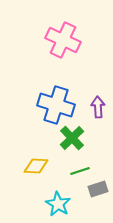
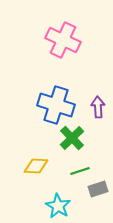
cyan star: moved 2 px down
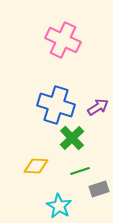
purple arrow: rotated 60 degrees clockwise
gray rectangle: moved 1 px right
cyan star: moved 1 px right
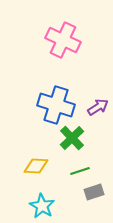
gray rectangle: moved 5 px left, 3 px down
cyan star: moved 17 px left
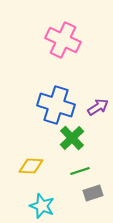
yellow diamond: moved 5 px left
gray rectangle: moved 1 px left, 1 px down
cyan star: rotated 10 degrees counterclockwise
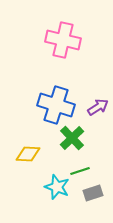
pink cross: rotated 12 degrees counterclockwise
yellow diamond: moved 3 px left, 12 px up
cyan star: moved 15 px right, 19 px up
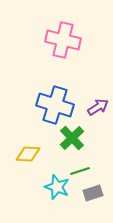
blue cross: moved 1 px left
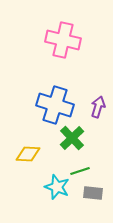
purple arrow: rotated 40 degrees counterclockwise
gray rectangle: rotated 24 degrees clockwise
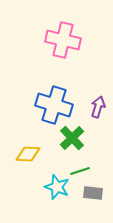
blue cross: moved 1 px left
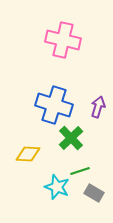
green cross: moved 1 px left
gray rectangle: moved 1 px right; rotated 24 degrees clockwise
